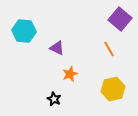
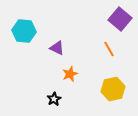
black star: rotated 16 degrees clockwise
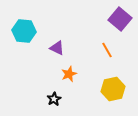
orange line: moved 2 px left, 1 px down
orange star: moved 1 px left
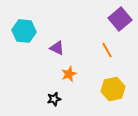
purple square: rotated 10 degrees clockwise
black star: rotated 16 degrees clockwise
